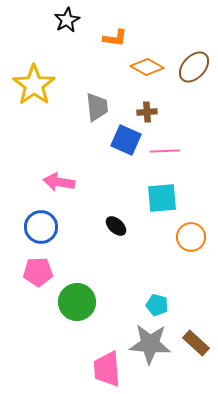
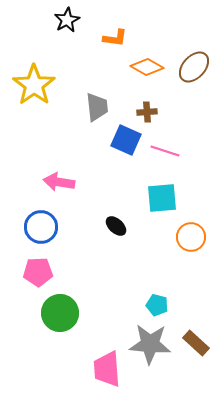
pink line: rotated 20 degrees clockwise
green circle: moved 17 px left, 11 px down
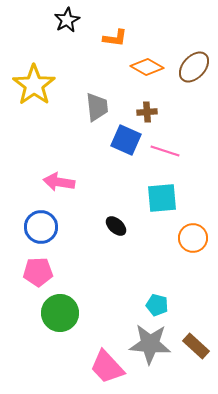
orange circle: moved 2 px right, 1 px down
brown rectangle: moved 3 px down
pink trapezoid: moved 2 px up; rotated 39 degrees counterclockwise
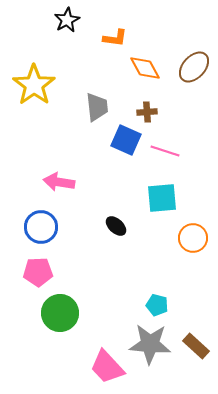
orange diamond: moved 2 px left, 1 px down; rotated 32 degrees clockwise
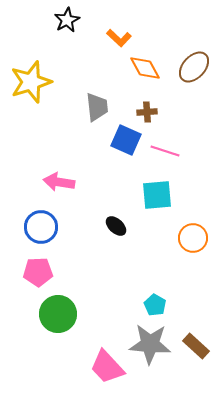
orange L-shape: moved 4 px right; rotated 35 degrees clockwise
yellow star: moved 3 px left, 3 px up; rotated 18 degrees clockwise
cyan square: moved 5 px left, 3 px up
cyan pentagon: moved 2 px left; rotated 15 degrees clockwise
green circle: moved 2 px left, 1 px down
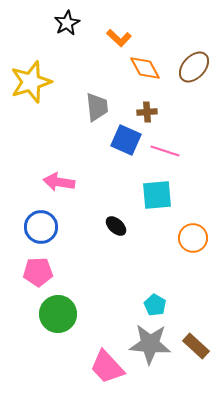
black star: moved 3 px down
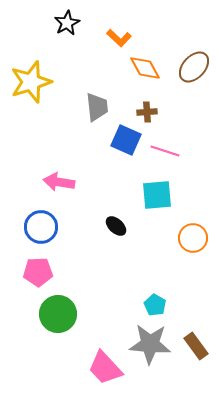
brown rectangle: rotated 12 degrees clockwise
pink trapezoid: moved 2 px left, 1 px down
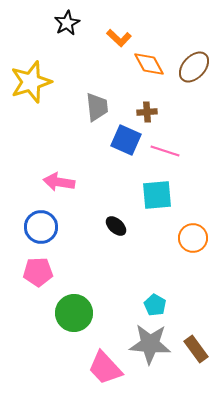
orange diamond: moved 4 px right, 4 px up
green circle: moved 16 px right, 1 px up
brown rectangle: moved 3 px down
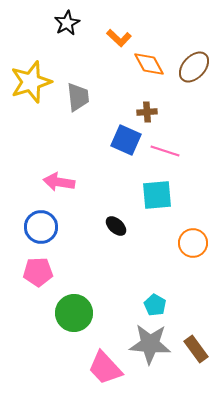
gray trapezoid: moved 19 px left, 10 px up
orange circle: moved 5 px down
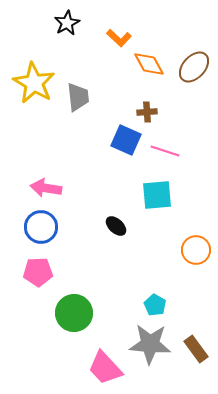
yellow star: moved 3 px right, 1 px down; rotated 24 degrees counterclockwise
pink arrow: moved 13 px left, 6 px down
orange circle: moved 3 px right, 7 px down
